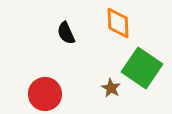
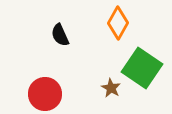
orange diamond: rotated 32 degrees clockwise
black semicircle: moved 6 px left, 2 px down
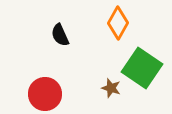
brown star: rotated 12 degrees counterclockwise
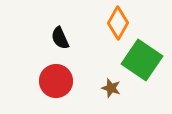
black semicircle: moved 3 px down
green square: moved 8 px up
red circle: moved 11 px right, 13 px up
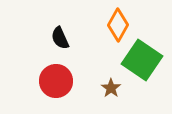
orange diamond: moved 2 px down
brown star: rotated 18 degrees clockwise
